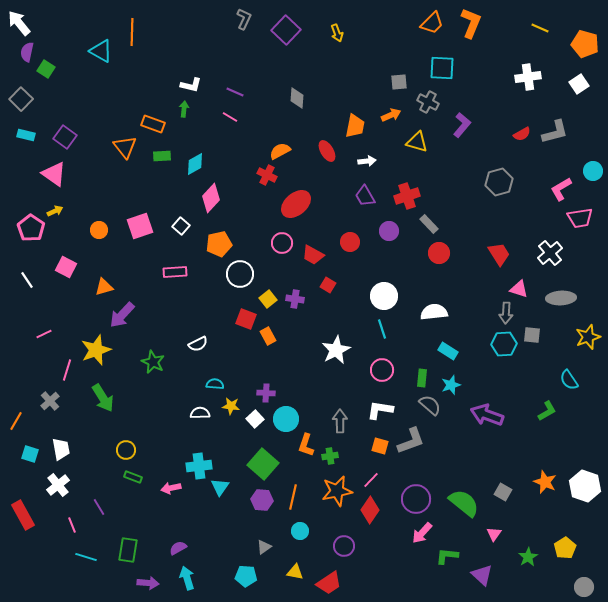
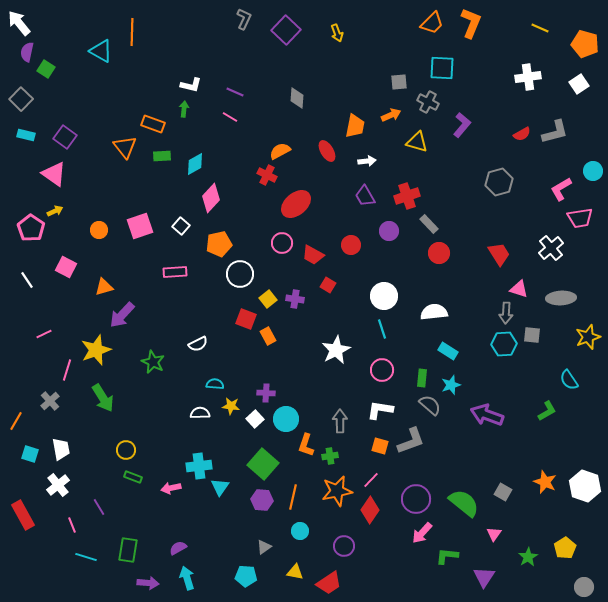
red circle at (350, 242): moved 1 px right, 3 px down
white cross at (550, 253): moved 1 px right, 5 px up
purple triangle at (482, 575): moved 2 px right, 2 px down; rotated 20 degrees clockwise
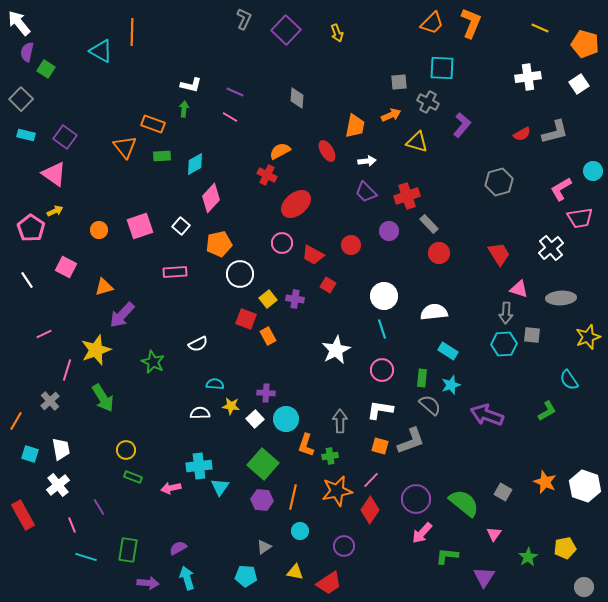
purple trapezoid at (365, 196): moved 1 px right, 4 px up; rotated 15 degrees counterclockwise
yellow pentagon at (565, 548): rotated 20 degrees clockwise
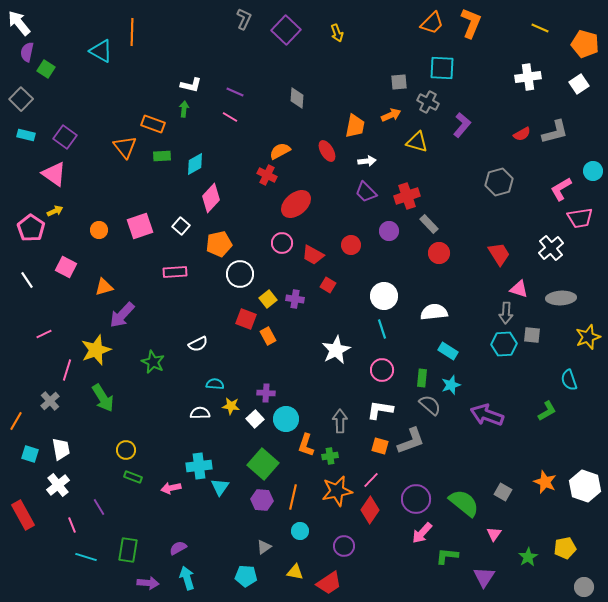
cyan semicircle at (569, 380): rotated 15 degrees clockwise
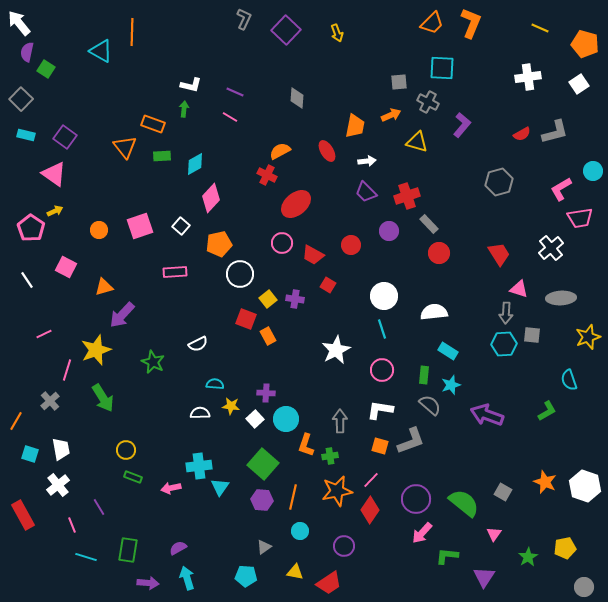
green rectangle at (422, 378): moved 2 px right, 3 px up
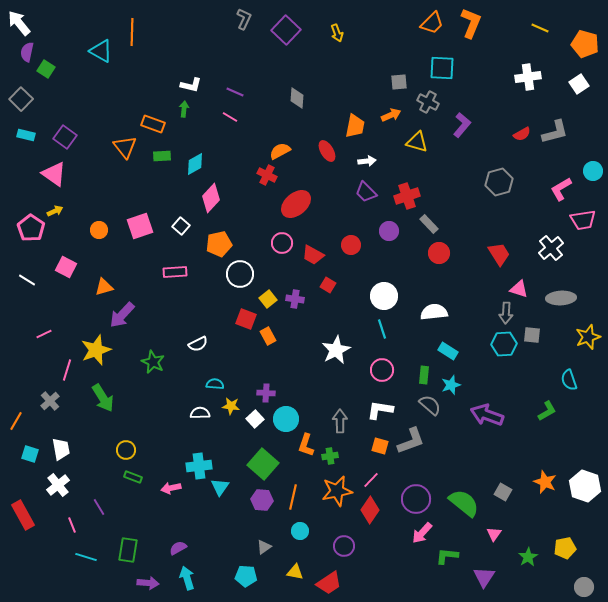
pink trapezoid at (580, 218): moved 3 px right, 2 px down
white line at (27, 280): rotated 24 degrees counterclockwise
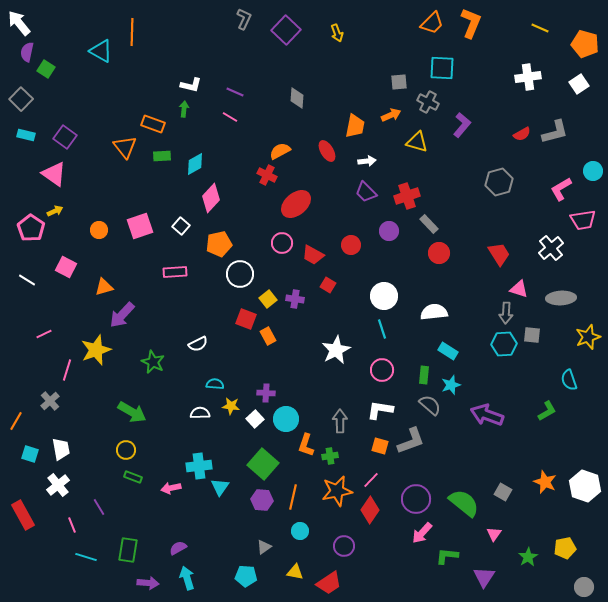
green arrow at (103, 398): moved 29 px right, 14 px down; rotated 28 degrees counterclockwise
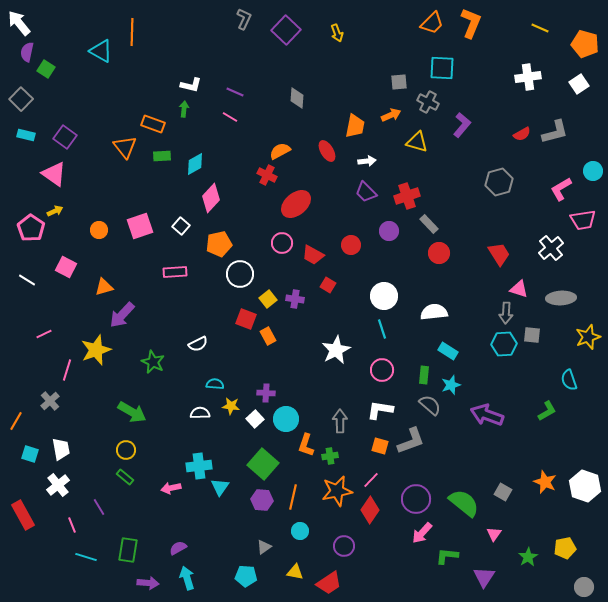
green rectangle at (133, 477): moved 8 px left; rotated 18 degrees clockwise
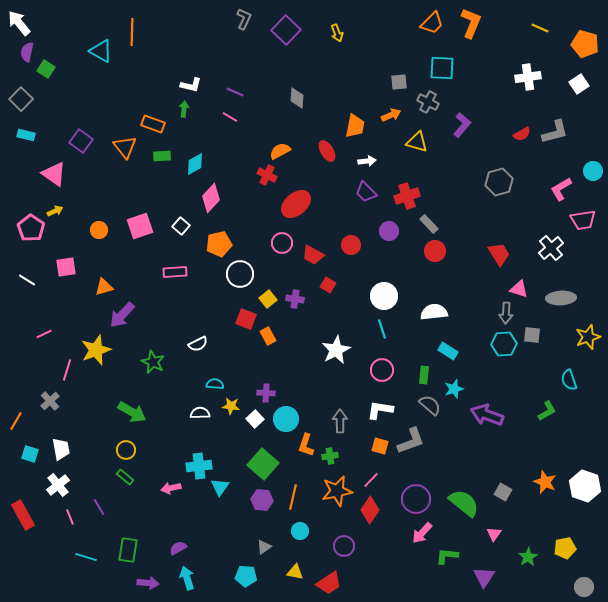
purple square at (65, 137): moved 16 px right, 4 px down
red circle at (439, 253): moved 4 px left, 2 px up
pink square at (66, 267): rotated 35 degrees counterclockwise
cyan star at (451, 385): moved 3 px right, 4 px down
pink line at (72, 525): moved 2 px left, 8 px up
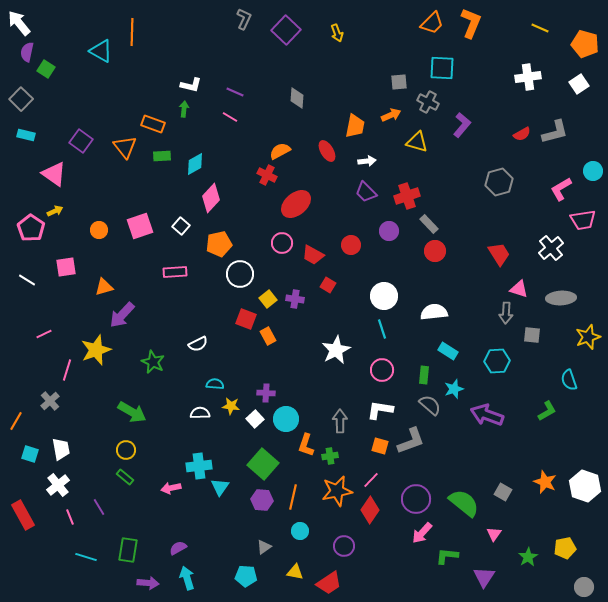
cyan hexagon at (504, 344): moved 7 px left, 17 px down
